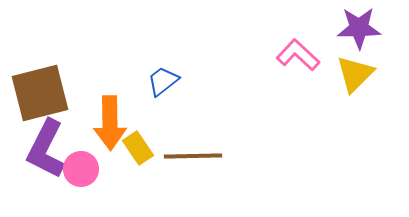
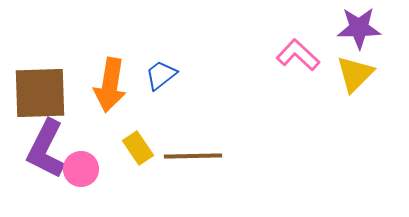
blue trapezoid: moved 2 px left, 6 px up
brown square: rotated 12 degrees clockwise
orange arrow: moved 38 px up; rotated 10 degrees clockwise
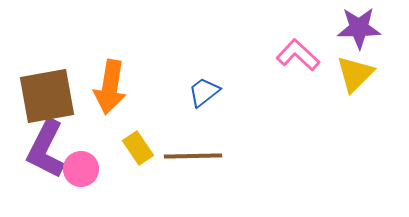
blue trapezoid: moved 43 px right, 17 px down
orange arrow: moved 2 px down
brown square: moved 7 px right, 3 px down; rotated 8 degrees counterclockwise
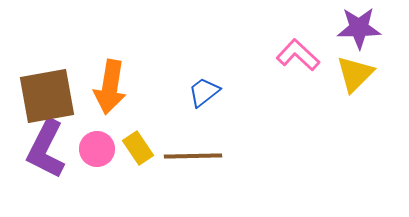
pink circle: moved 16 px right, 20 px up
